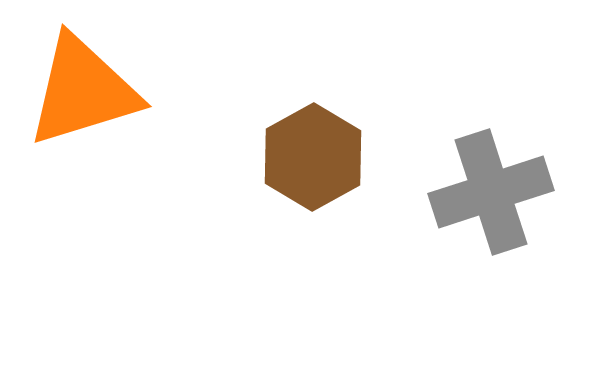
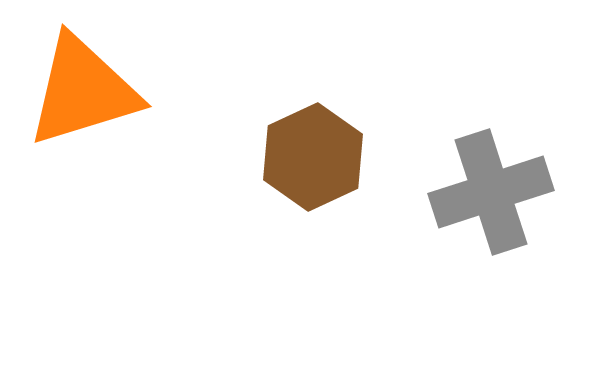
brown hexagon: rotated 4 degrees clockwise
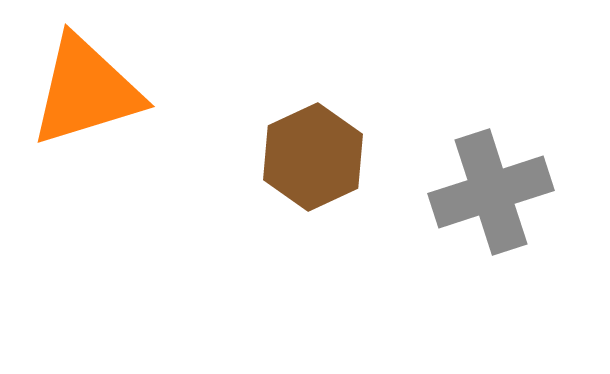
orange triangle: moved 3 px right
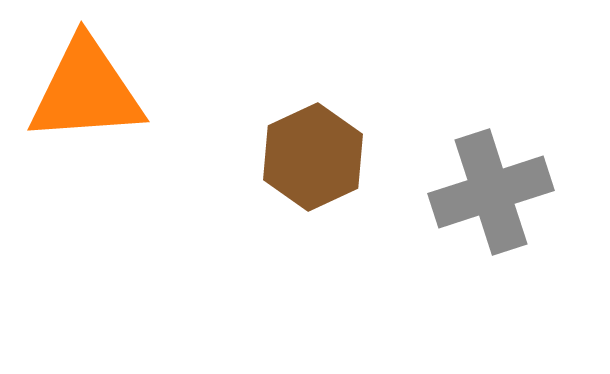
orange triangle: rotated 13 degrees clockwise
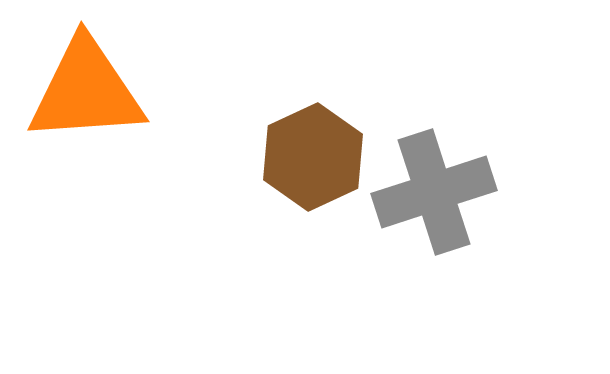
gray cross: moved 57 px left
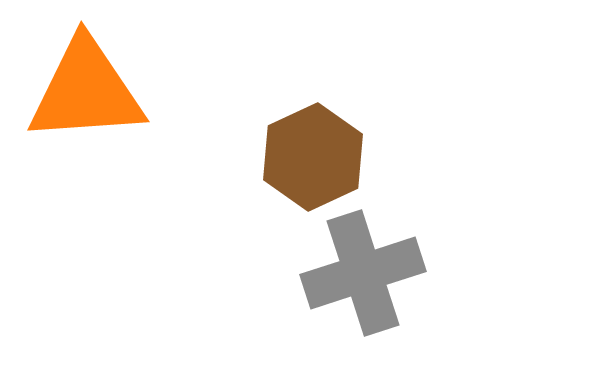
gray cross: moved 71 px left, 81 px down
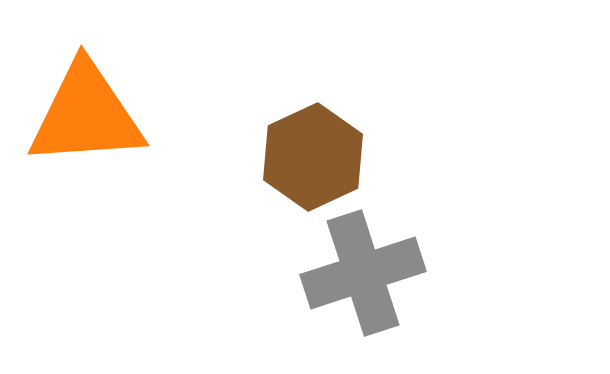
orange triangle: moved 24 px down
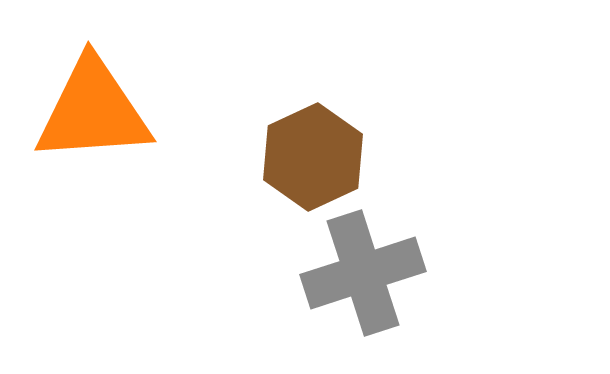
orange triangle: moved 7 px right, 4 px up
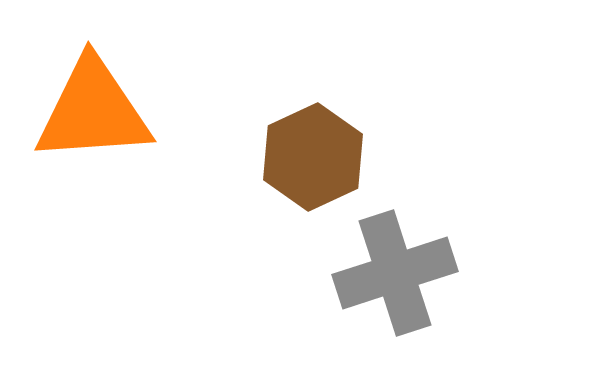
gray cross: moved 32 px right
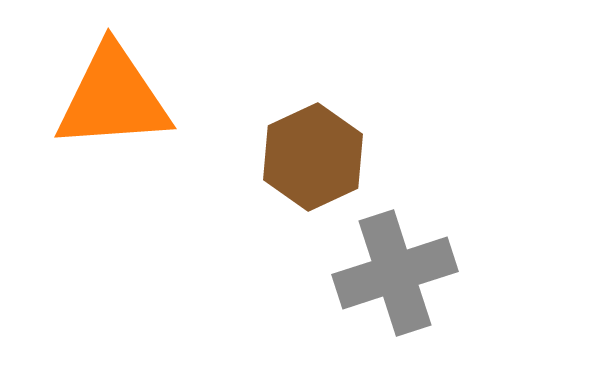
orange triangle: moved 20 px right, 13 px up
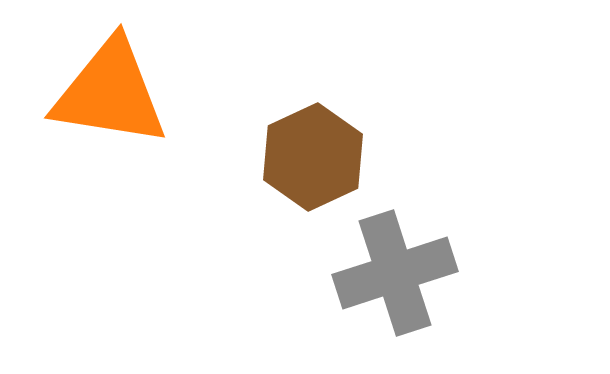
orange triangle: moved 3 px left, 5 px up; rotated 13 degrees clockwise
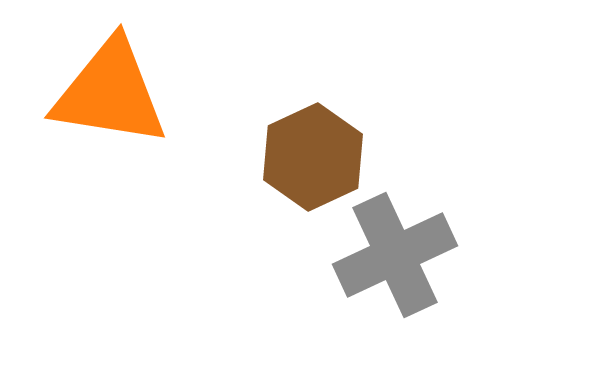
gray cross: moved 18 px up; rotated 7 degrees counterclockwise
